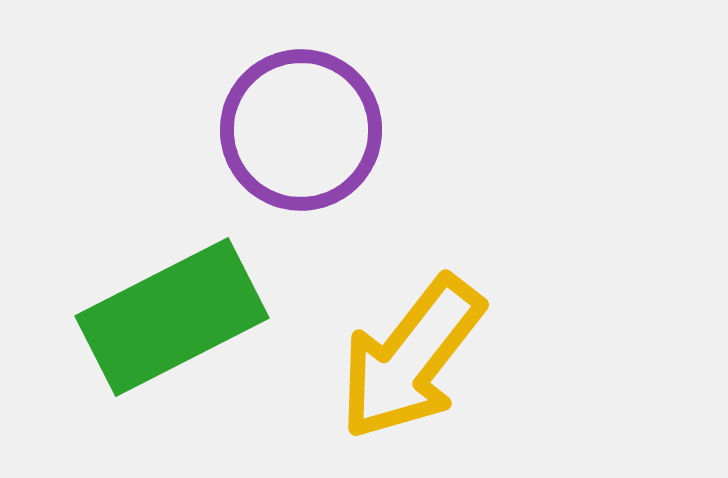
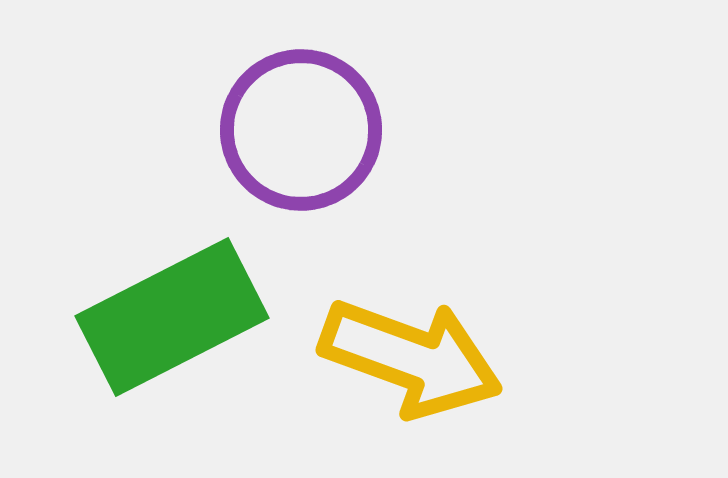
yellow arrow: rotated 108 degrees counterclockwise
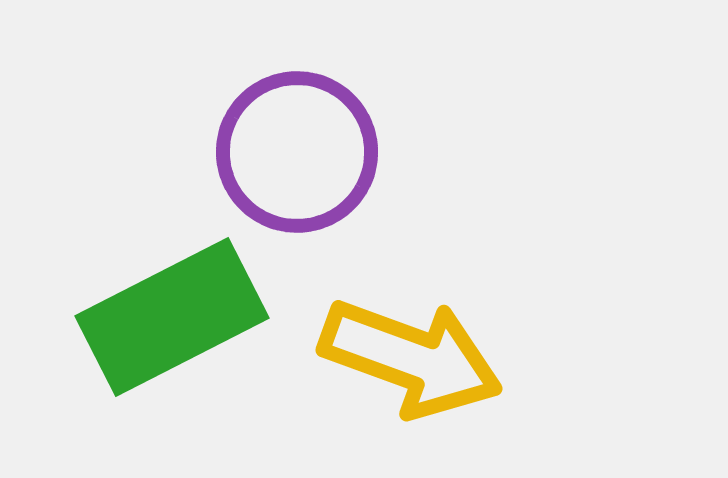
purple circle: moved 4 px left, 22 px down
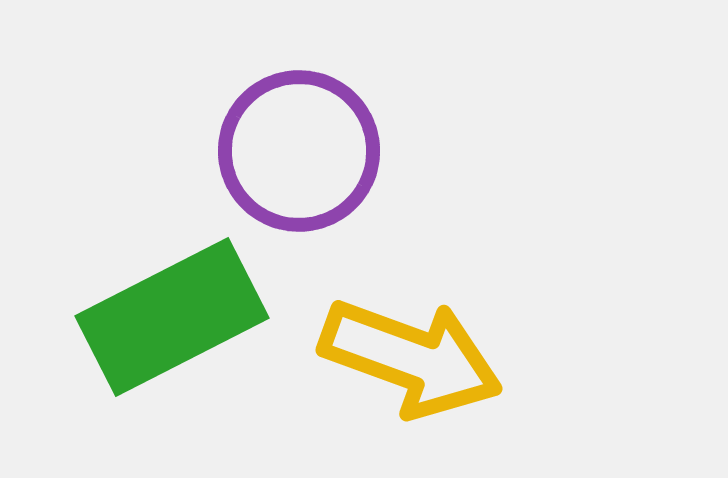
purple circle: moved 2 px right, 1 px up
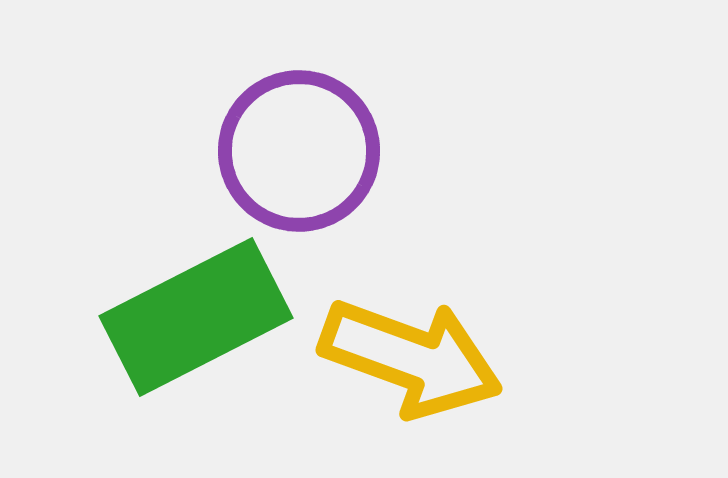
green rectangle: moved 24 px right
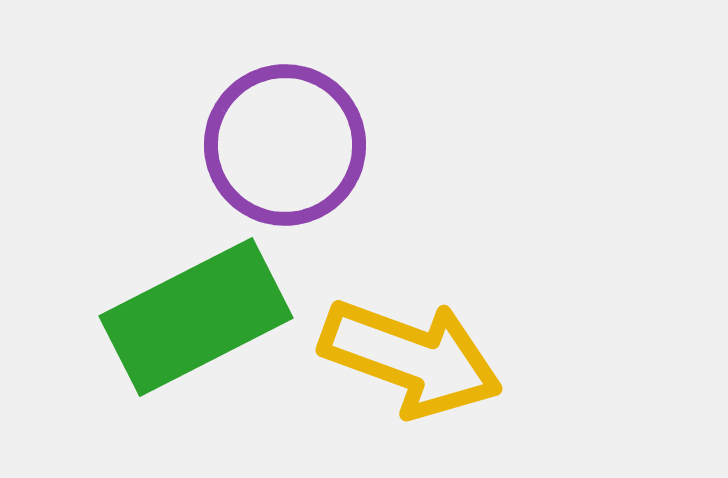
purple circle: moved 14 px left, 6 px up
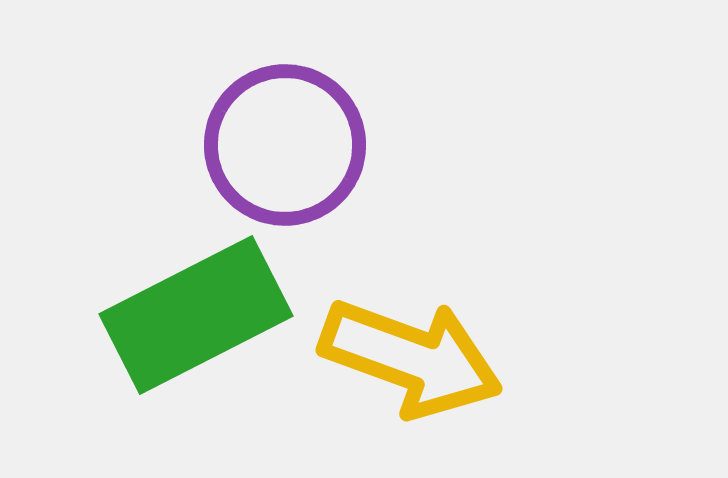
green rectangle: moved 2 px up
